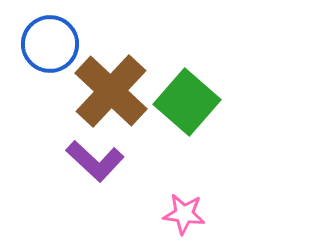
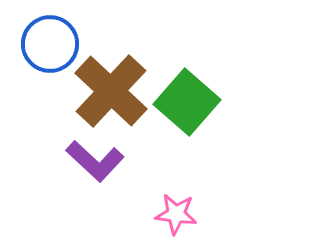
pink star: moved 8 px left
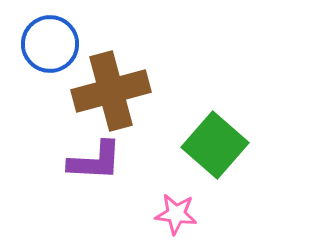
brown cross: rotated 32 degrees clockwise
green square: moved 28 px right, 43 px down
purple L-shape: rotated 40 degrees counterclockwise
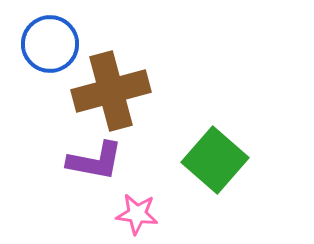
green square: moved 15 px down
purple L-shape: rotated 8 degrees clockwise
pink star: moved 39 px left
